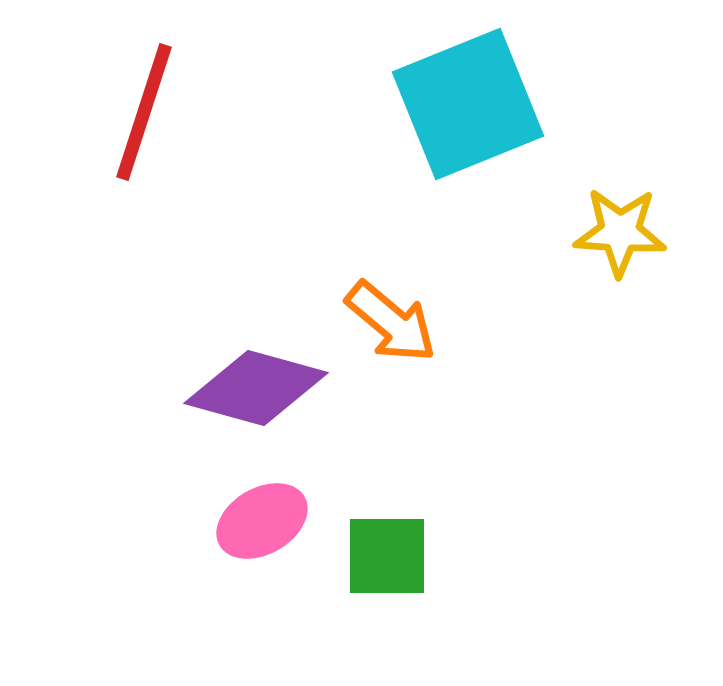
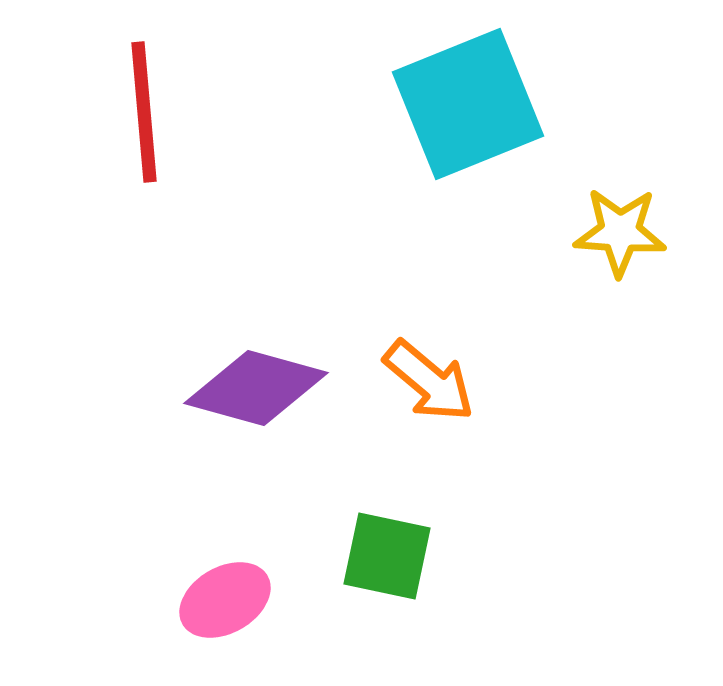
red line: rotated 23 degrees counterclockwise
orange arrow: moved 38 px right, 59 px down
pink ellipse: moved 37 px left, 79 px down
green square: rotated 12 degrees clockwise
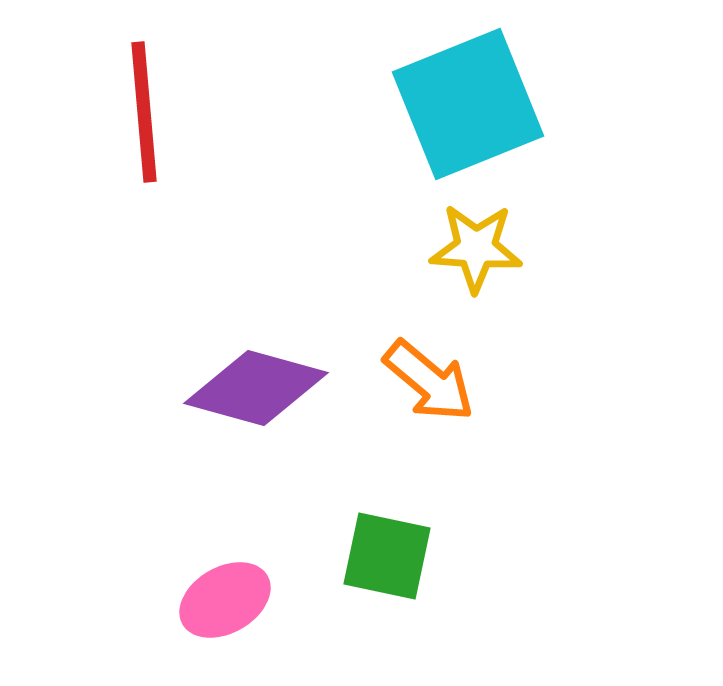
yellow star: moved 144 px left, 16 px down
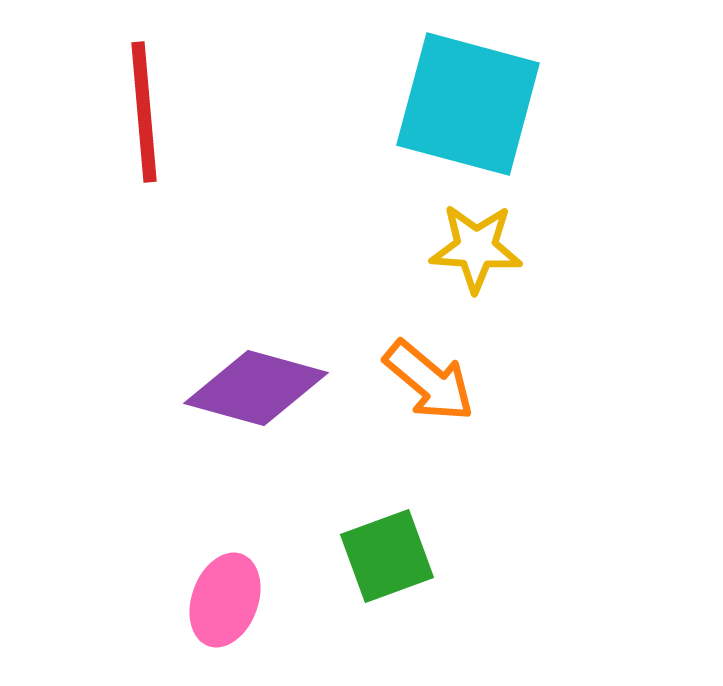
cyan square: rotated 37 degrees clockwise
green square: rotated 32 degrees counterclockwise
pink ellipse: rotated 40 degrees counterclockwise
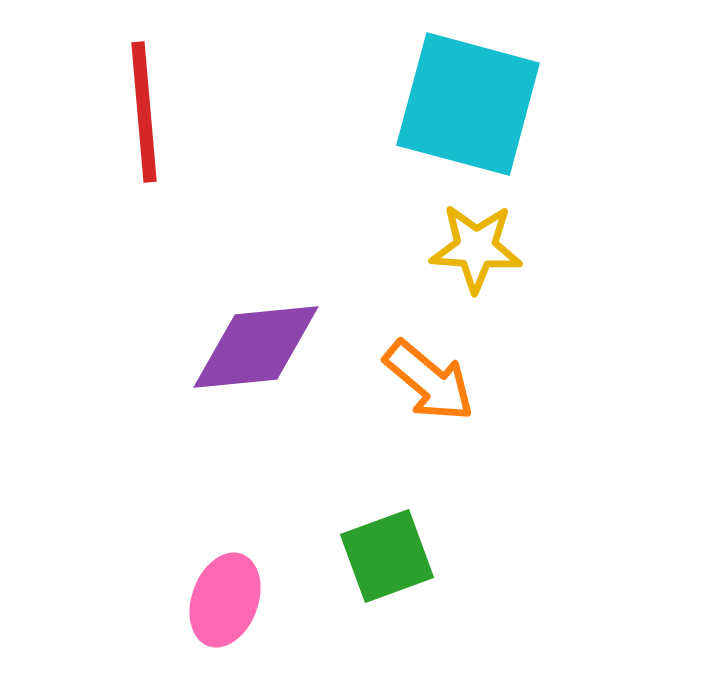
purple diamond: moved 41 px up; rotated 21 degrees counterclockwise
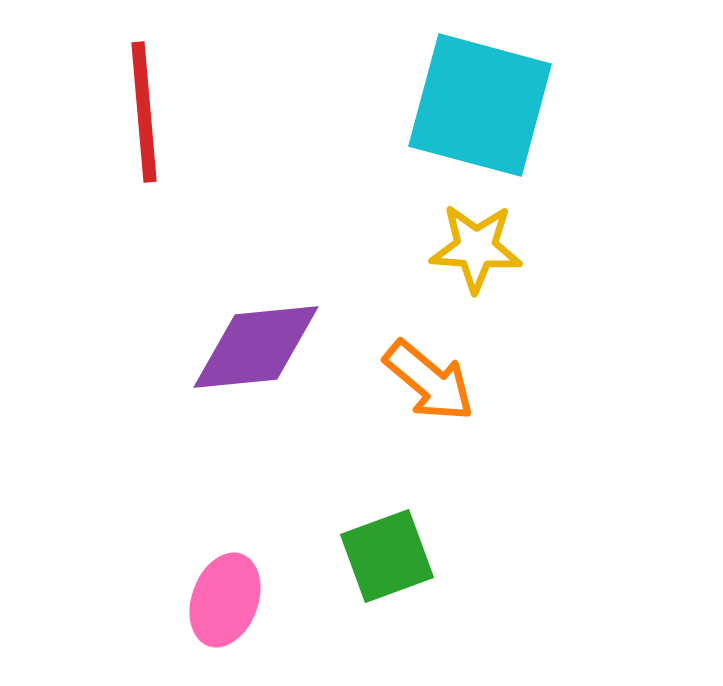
cyan square: moved 12 px right, 1 px down
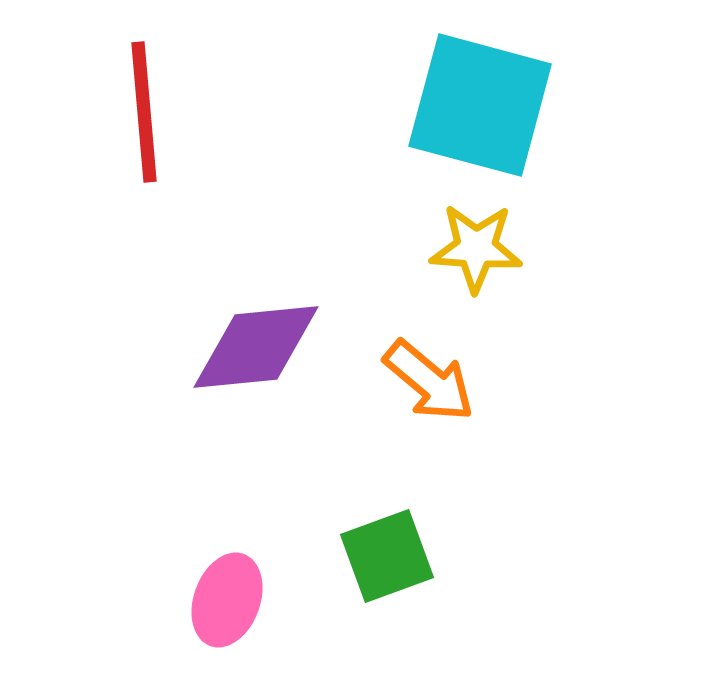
pink ellipse: moved 2 px right
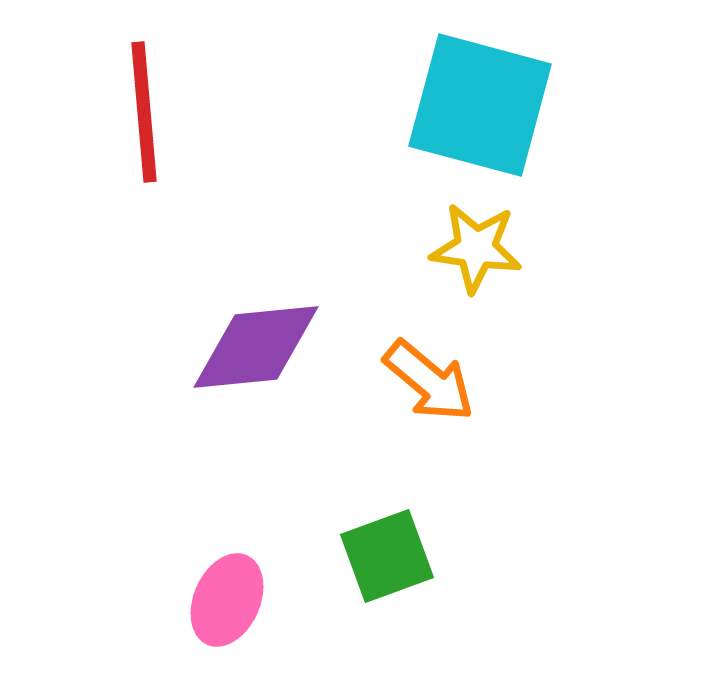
yellow star: rotated 4 degrees clockwise
pink ellipse: rotated 4 degrees clockwise
